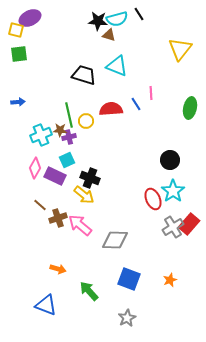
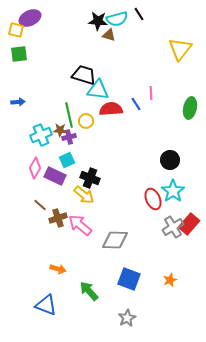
cyan triangle: moved 19 px left, 24 px down; rotated 15 degrees counterclockwise
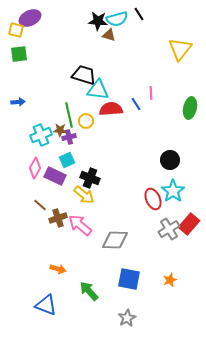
gray cross: moved 4 px left, 2 px down
blue square: rotated 10 degrees counterclockwise
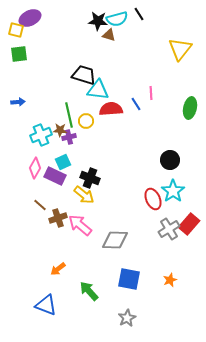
cyan square: moved 4 px left, 2 px down
orange arrow: rotated 126 degrees clockwise
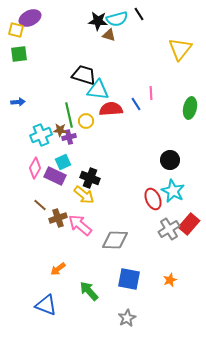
cyan star: rotated 10 degrees counterclockwise
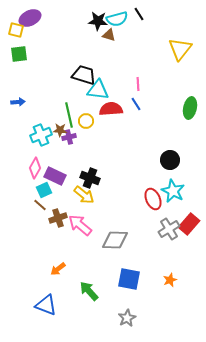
pink line: moved 13 px left, 9 px up
cyan square: moved 19 px left, 28 px down
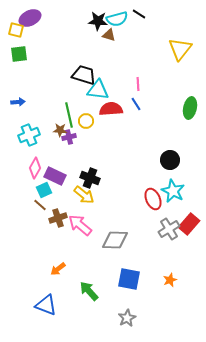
black line: rotated 24 degrees counterclockwise
cyan cross: moved 12 px left
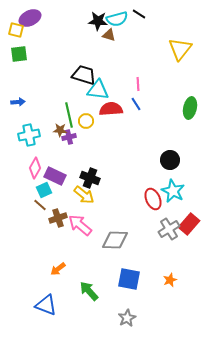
cyan cross: rotated 10 degrees clockwise
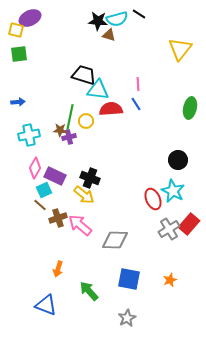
green line: moved 1 px right, 2 px down; rotated 25 degrees clockwise
black circle: moved 8 px right
orange arrow: rotated 35 degrees counterclockwise
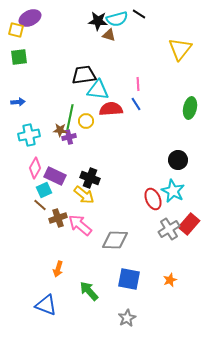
green square: moved 3 px down
black trapezoid: rotated 25 degrees counterclockwise
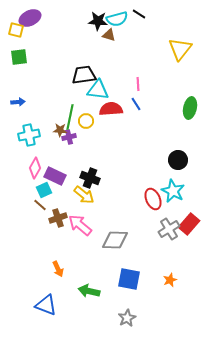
orange arrow: rotated 42 degrees counterclockwise
green arrow: rotated 35 degrees counterclockwise
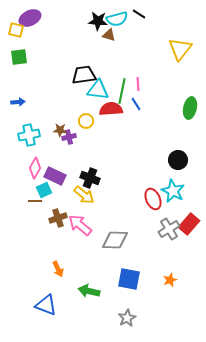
green line: moved 52 px right, 26 px up
brown line: moved 5 px left, 4 px up; rotated 40 degrees counterclockwise
